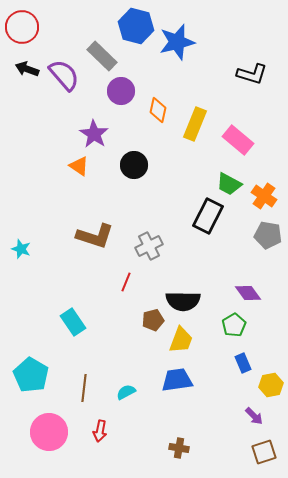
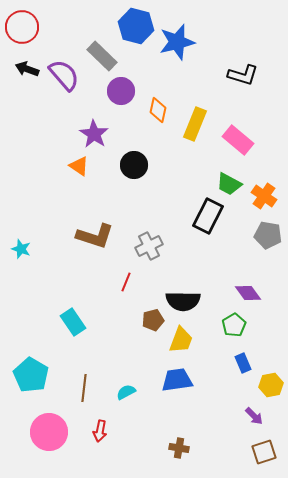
black L-shape: moved 9 px left, 1 px down
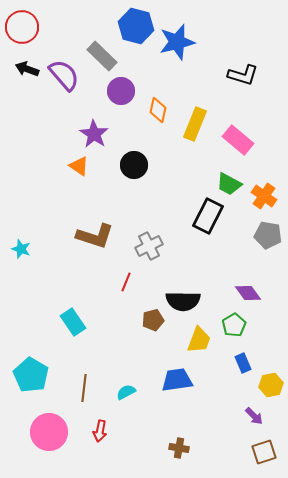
yellow trapezoid: moved 18 px right
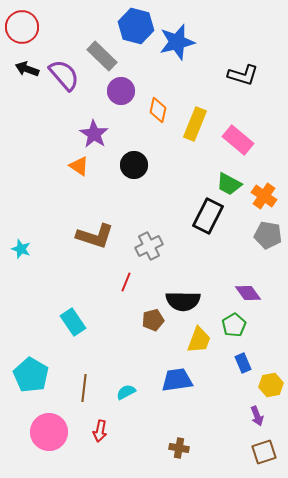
purple arrow: moved 3 px right; rotated 24 degrees clockwise
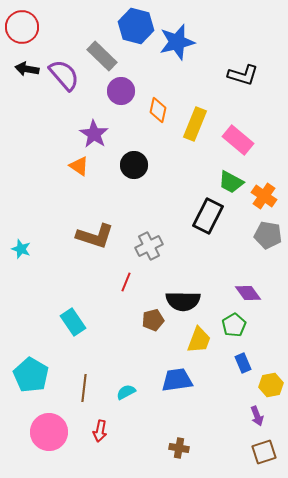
black arrow: rotated 10 degrees counterclockwise
green trapezoid: moved 2 px right, 2 px up
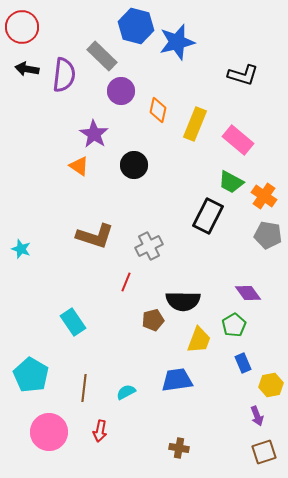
purple semicircle: rotated 48 degrees clockwise
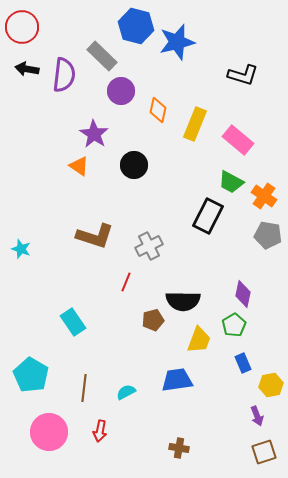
purple diamond: moved 5 px left, 1 px down; rotated 48 degrees clockwise
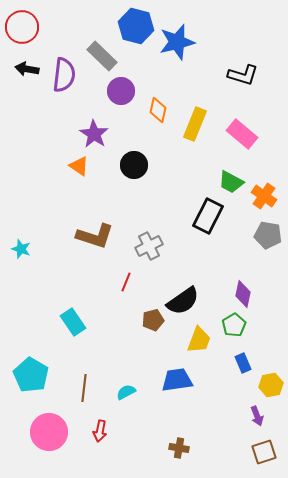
pink rectangle: moved 4 px right, 6 px up
black semicircle: rotated 36 degrees counterclockwise
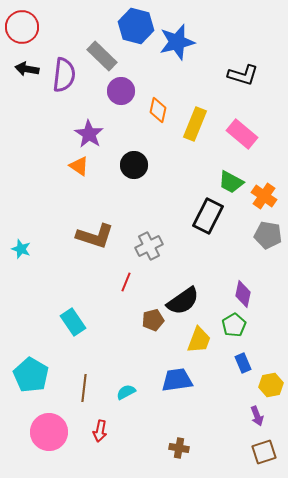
purple star: moved 5 px left
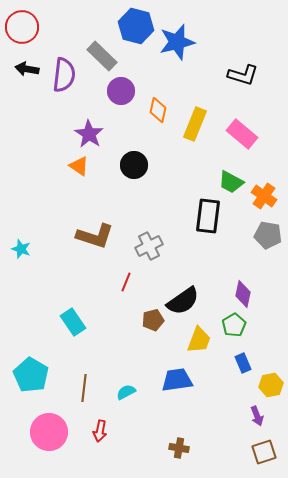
black rectangle: rotated 20 degrees counterclockwise
